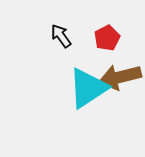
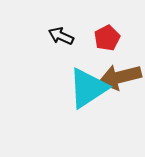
black arrow: rotated 30 degrees counterclockwise
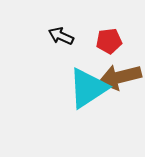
red pentagon: moved 2 px right, 3 px down; rotated 20 degrees clockwise
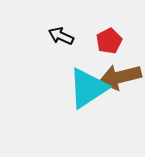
red pentagon: rotated 20 degrees counterclockwise
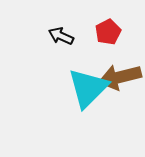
red pentagon: moved 1 px left, 9 px up
cyan triangle: rotated 12 degrees counterclockwise
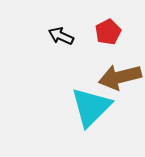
cyan triangle: moved 3 px right, 19 px down
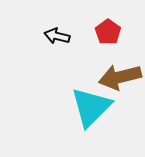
red pentagon: rotated 10 degrees counterclockwise
black arrow: moved 4 px left; rotated 10 degrees counterclockwise
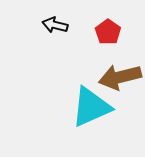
black arrow: moved 2 px left, 11 px up
cyan triangle: rotated 21 degrees clockwise
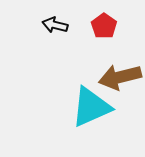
red pentagon: moved 4 px left, 6 px up
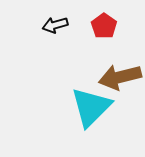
black arrow: rotated 30 degrees counterclockwise
cyan triangle: rotated 21 degrees counterclockwise
